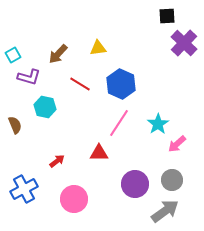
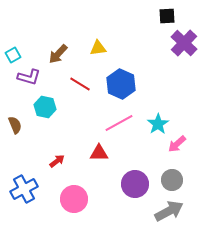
pink line: rotated 28 degrees clockwise
gray arrow: moved 4 px right; rotated 8 degrees clockwise
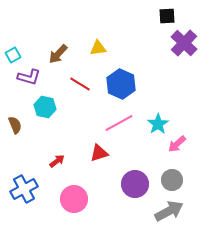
red triangle: rotated 18 degrees counterclockwise
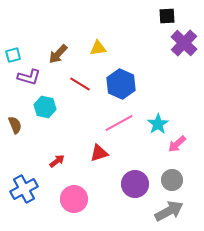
cyan square: rotated 14 degrees clockwise
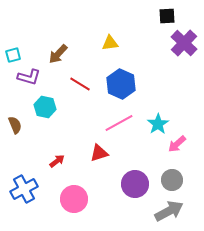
yellow triangle: moved 12 px right, 5 px up
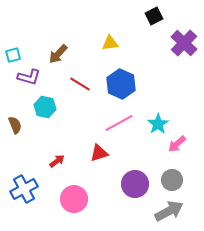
black square: moved 13 px left; rotated 24 degrees counterclockwise
